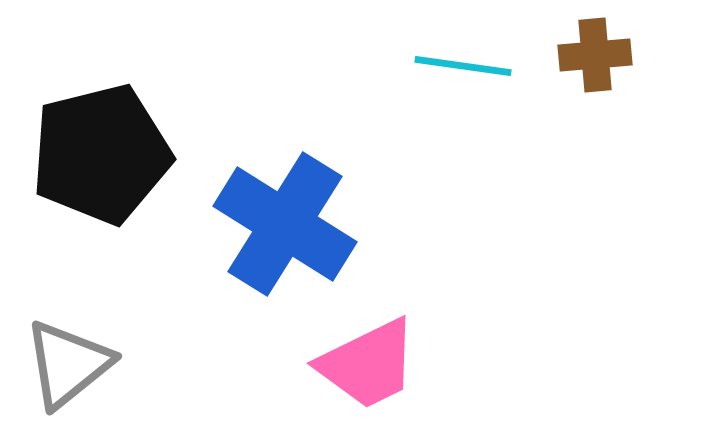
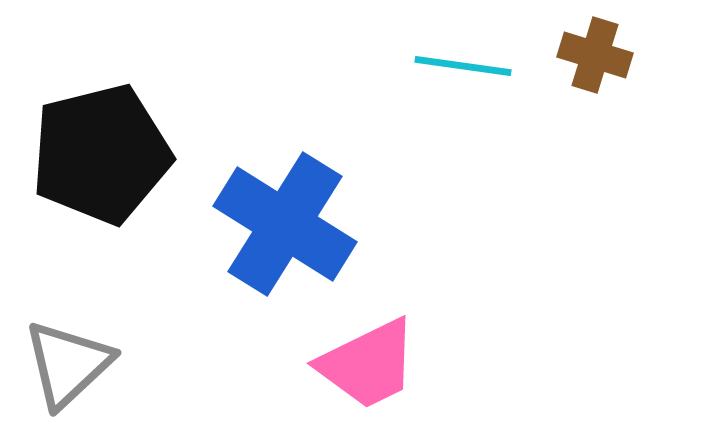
brown cross: rotated 22 degrees clockwise
gray triangle: rotated 4 degrees counterclockwise
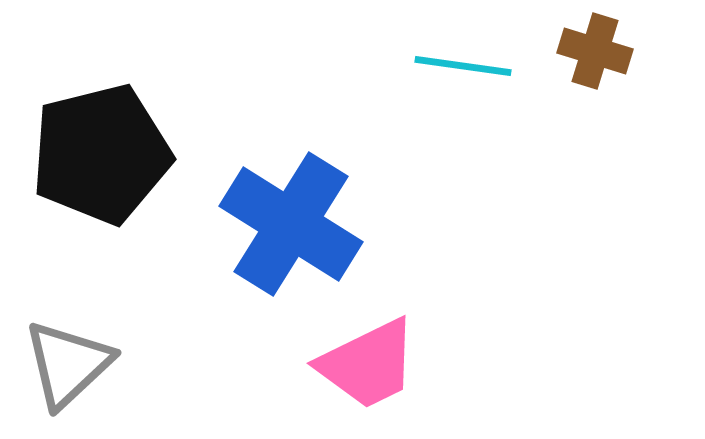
brown cross: moved 4 px up
blue cross: moved 6 px right
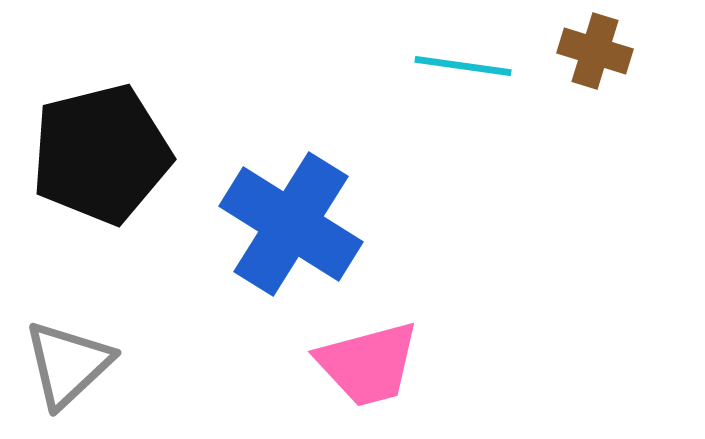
pink trapezoid: rotated 11 degrees clockwise
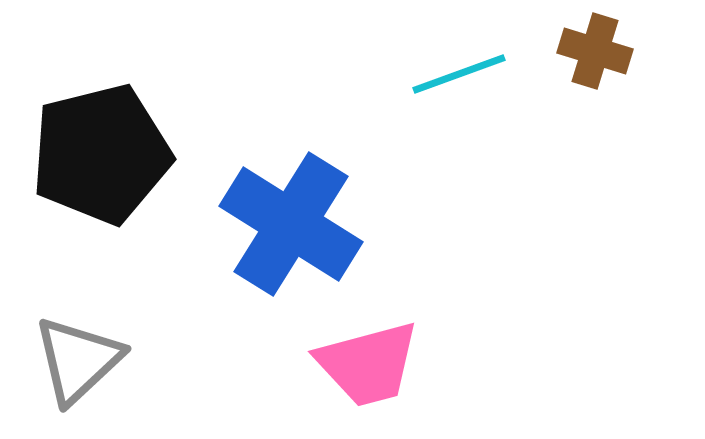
cyan line: moved 4 px left, 8 px down; rotated 28 degrees counterclockwise
gray triangle: moved 10 px right, 4 px up
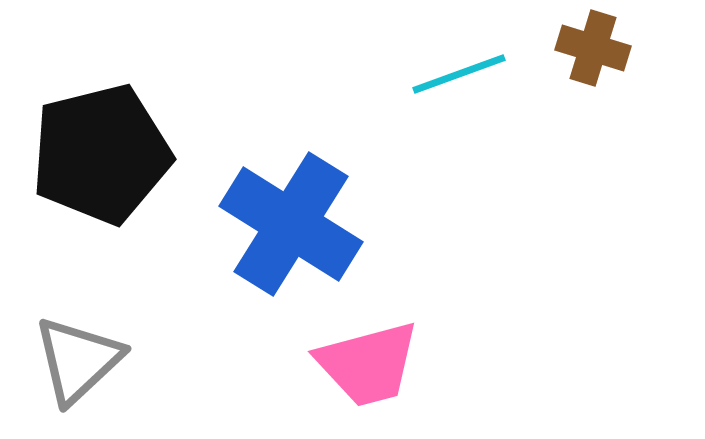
brown cross: moved 2 px left, 3 px up
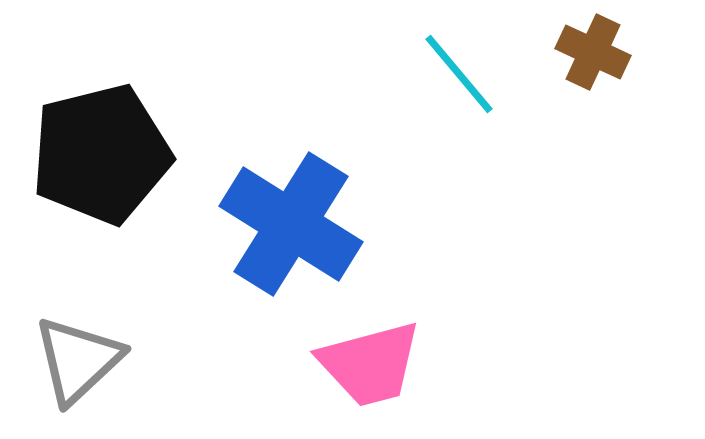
brown cross: moved 4 px down; rotated 8 degrees clockwise
cyan line: rotated 70 degrees clockwise
pink trapezoid: moved 2 px right
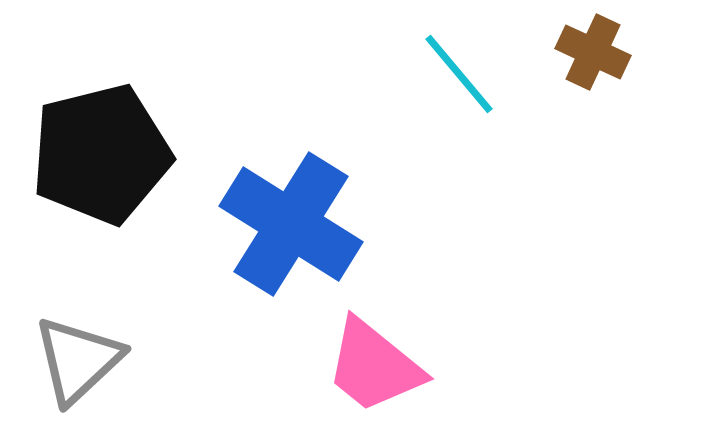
pink trapezoid: moved 4 px right, 2 px down; rotated 54 degrees clockwise
